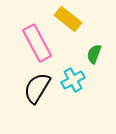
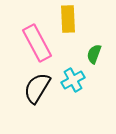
yellow rectangle: rotated 48 degrees clockwise
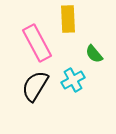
green semicircle: rotated 60 degrees counterclockwise
black semicircle: moved 2 px left, 2 px up
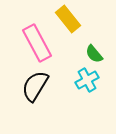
yellow rectangle: rotated 36 degrees counterclockwise
cyan cross: moved 14 px right
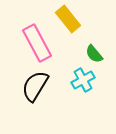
cyan cross: moved 4 px left
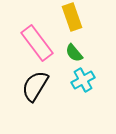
yellow rectangle: moved 4 px right, 2 px up; rotated 20 degrees clockwise
pink rectangle: rotated 9 degrees counterclockwise
green semicircle: moved 20 px left, 1 px up
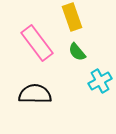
green semicircle: moved 3 px right, 1 px up
cyan cross: moved 17 px right, 1 px down
black semicircle: moved 8 px down; rotated 60 degrees clockwise
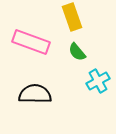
pink rectangle: moved 6 px left, 1 px up; rotated 33 degrees counterclockwise
cyan cross: moved 2 px left
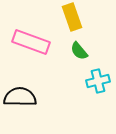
green semicircle: moved 2 px right, 1 px up
cyan cross: rotated 15 degrees clockwise
black semicircle: moved 15 px left, 3 px down
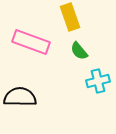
yellow rectangle: moved 2 px left
